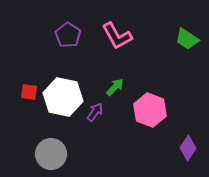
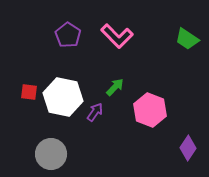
pink L-shape: rotated 16 degrees counterclockwise
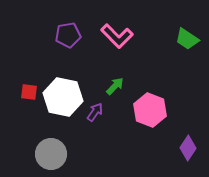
purple pentagon: rotated 30 degrees clockwise
green arrow: moved 1 px up
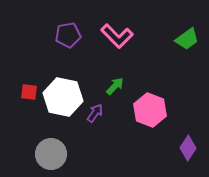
green trapezoid: rotated 70 degrees counterclockwise
purple arrow: moved 1 px down
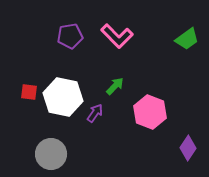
purple pentagon: moved 2 px right, 1 px down
pink hexagon: moved 2 px down
